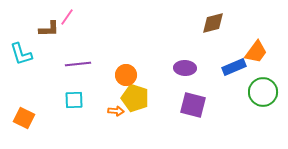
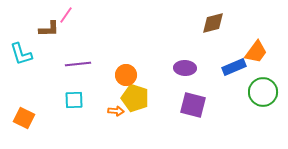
pink line: moved 1 px left, 2 px up
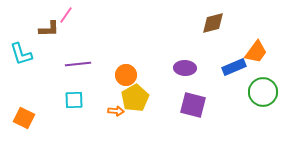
yellow pentagon: rotated 24 degrees clockwise
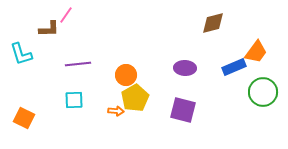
purple square: moved 10 px left, 5 px down
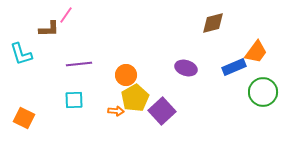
purple line: moved 1 px right
purple ellipse: moved 1 px right; rotated 15 degrees clockwise
purple square: moved 21 px left, 1 px down; rotated 32 degrees clockwise
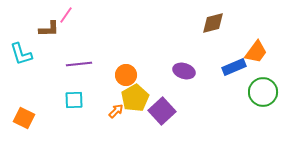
purple ellipse: moved 2 px left, 3 px down
orange arrow: rotated 49 degrees counterclockwise
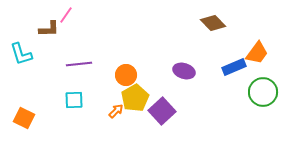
brown diamond: rotated 60 degrees clockwise
orange trapezoid: moved 1 px right, 1 px down
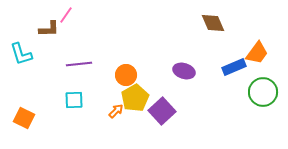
brown diamond: rotated 20 degrees clockwise
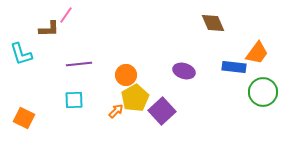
blue rectangle: rotated 30 degrees clockwise
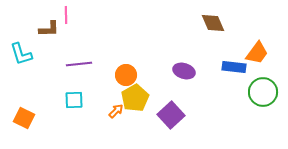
pink line: rotated 36 degrees counterclockwise
purple square: moved 9 px right, 4 px down
